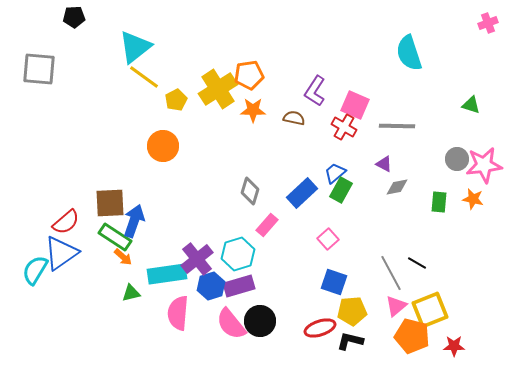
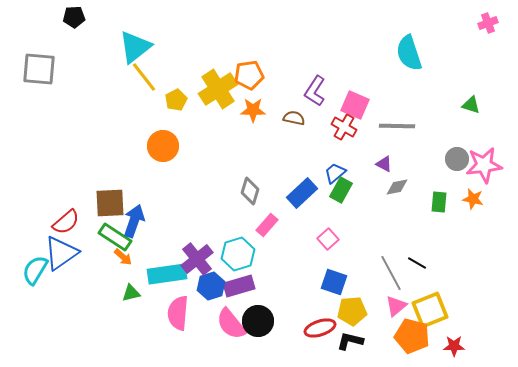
yellow line at (144, 77): rotated 16 degrees clockwise
black circle at (260, 321): moved 2 px left
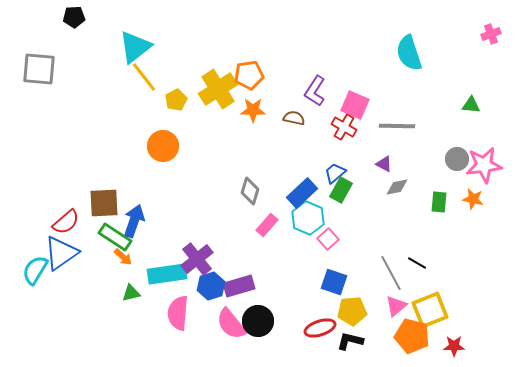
pink cross at (488, 23): moved 3 px right, 11 px down
green triangle at (471, 105): rotated 12 degrees counterclockwise
brown square at (110, 203): moved 6 px left
cyan hexagon at (238, 254): moved 70 px right, 36 px up; rotated 20 degrees counterclockwise
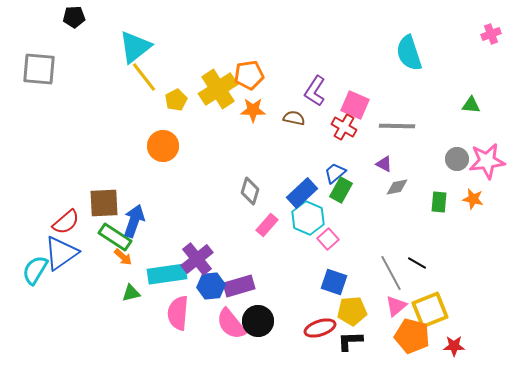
pink star at (484, 165): moved 3 px right, 4 px up
blue hexagon at (211, 286): rotated 12 degrees clockwise
black L-shape at (350, 341): rotated 16 degrees counterclockwise
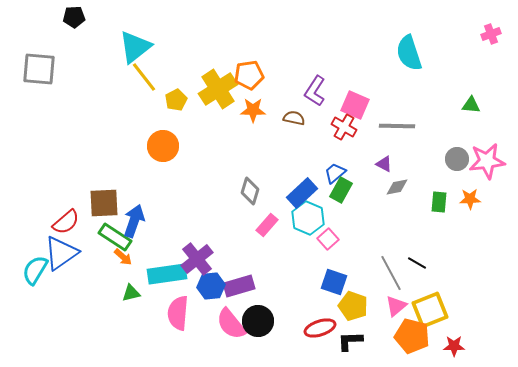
orange star at (473, 199): moved 3 px left; rotated 15 degrees counterclockwise
yellow pentagon at (352, 311): moved 1 px right, 5 px up; rotated 24 degrees clockwise
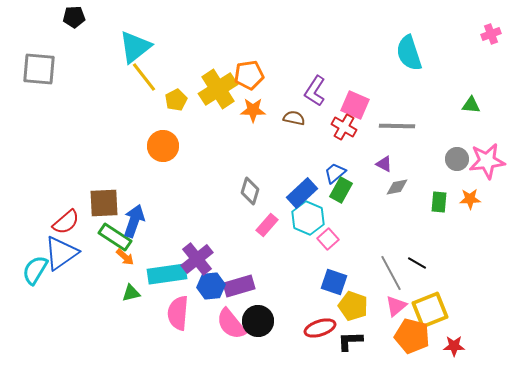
orange arrow at (123, 257): moved 2 px right
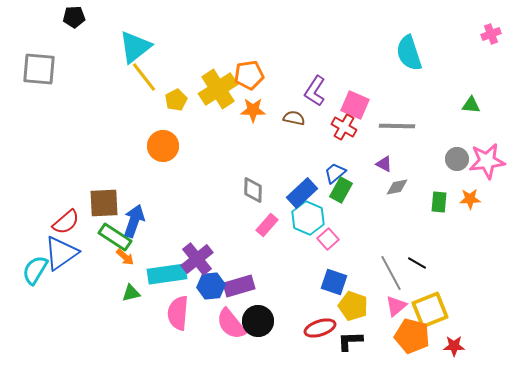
gray diamond at (250, 191): moved 3 px right, 1 px up; rotated 16 degrees counterclockwise
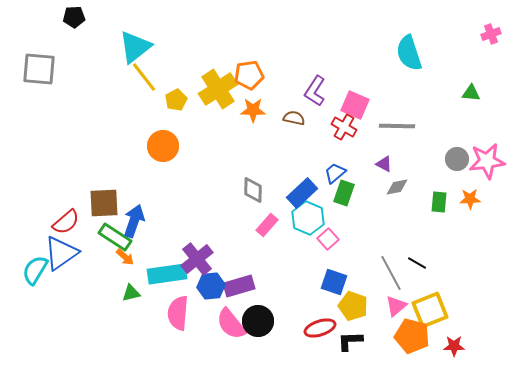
green triangle at (471, 105): moved 12 px up
green rectangle at (341, 190): moved 3 px right, 3 px down; rotated 10 degrees counterclockwise
